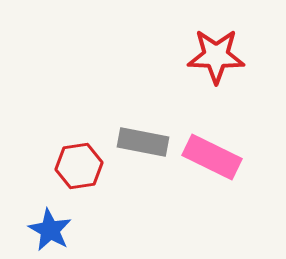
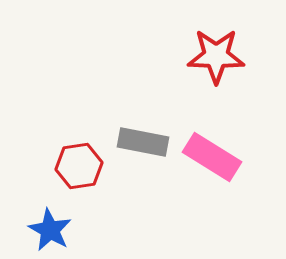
pink rectangle: rotated 6 degrees clockwise
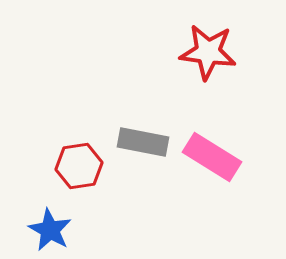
red star: moved 8 px left, 4 px up; rotated 6 degrees clockwise
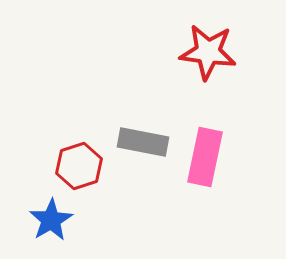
pink rectangle: moved 7 px left; rotated 70 degrees clockwise
red hexagon: rotated 9 degrees counterclockwise
blue star: moved 1 px right, 10 px up; rotated 12 degrees clockwise
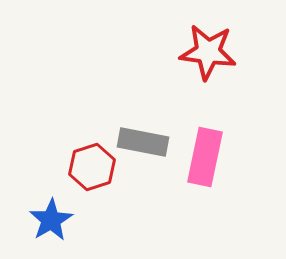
red hexagon: moved 13 px right, 1 px down
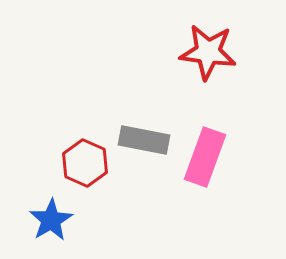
gray rectangle: moved 1 px right, 2 px up
pink rectangle: rotated 8 degrees clockwise
red hexagon: moved 7 px left, 4 px up; rotated 18 degrees counterclockwise
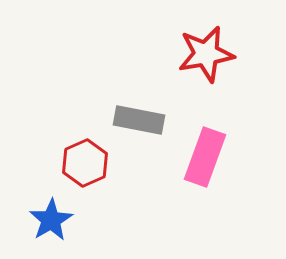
red star: moved 2 px left, 2 px down; rotated 18 degrees counterclockwise
gray rectangle: moved 5 px left, 20 px up
red hexagon: rotated 12 degrees clockwise
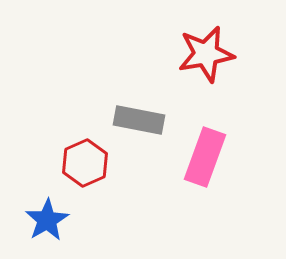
blue star: moved 4 px left
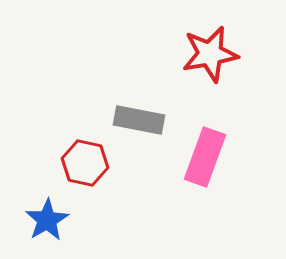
red star: moved 4 px right
red hexagon: rotated 24 degrees counterclockwise
